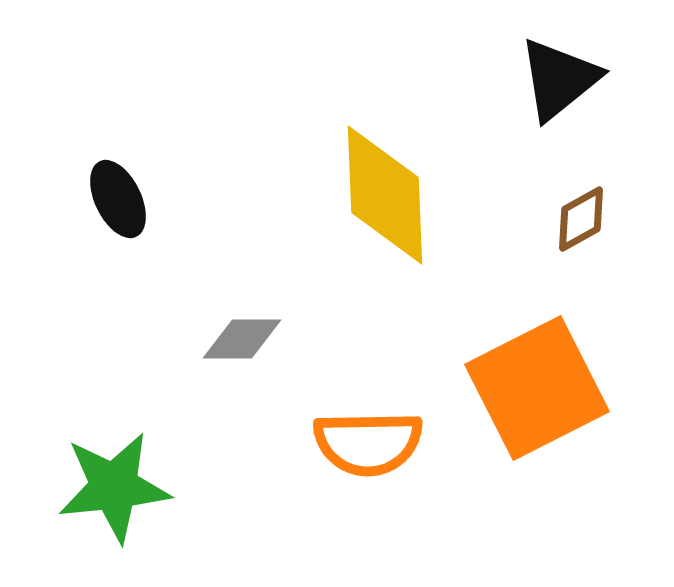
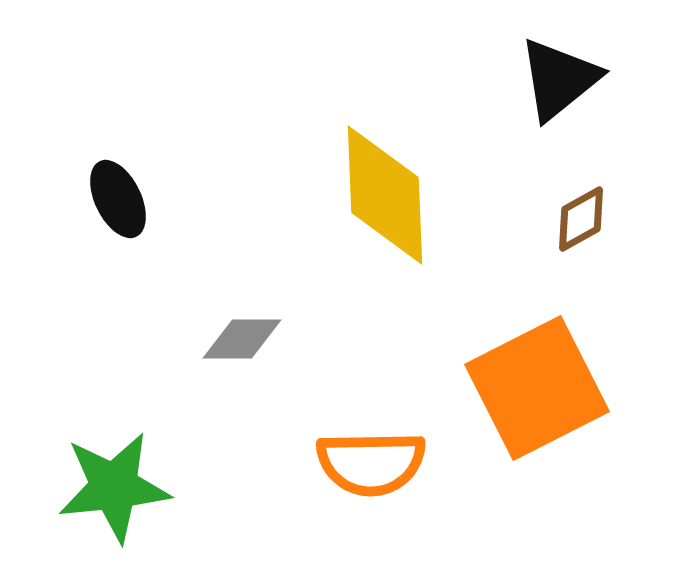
orange semicircle: moved 3 px right, 20 px down
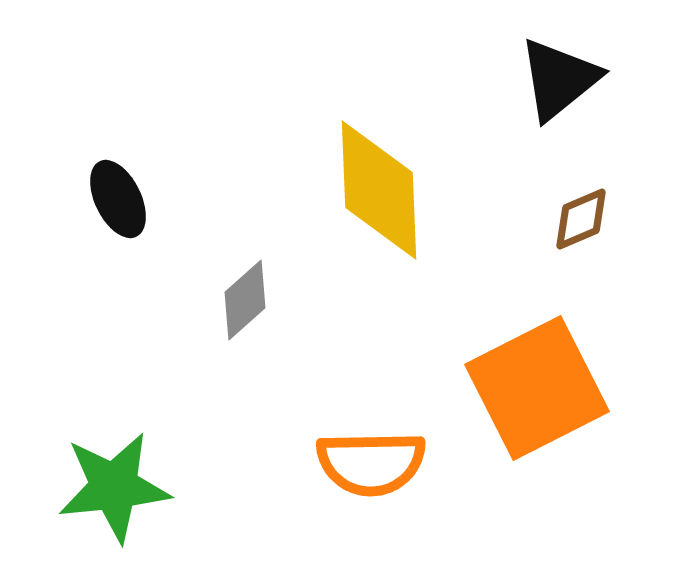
yellow diamond: moved 6 px left, 5 px up
brown diamond: rotated 6 degrees clockwise
gray diamond: moved 3 px right, 39 px up; rotated 42 degrees counterclockwise
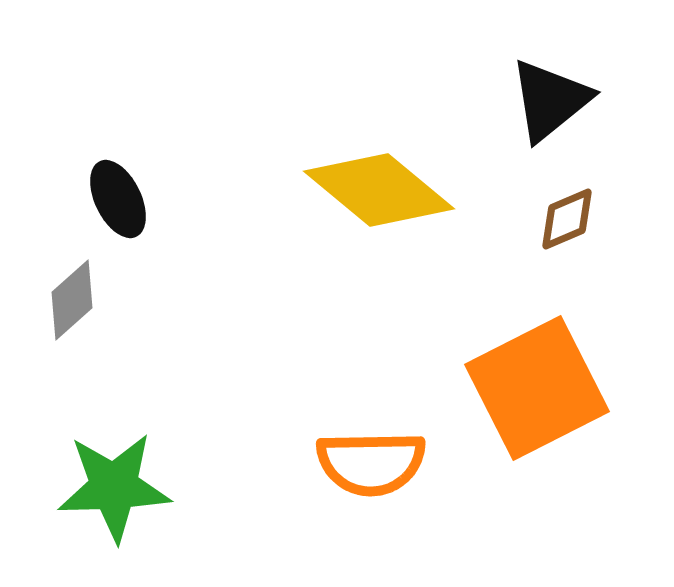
black triangle: moved 9 px left, 21 px down
yellow diamond: rotated 48 degrees counterclockwise
brown diamond: moved 14 px left
gray diamond: moved 173 px left
green star: rotated 4 degrees clockwise
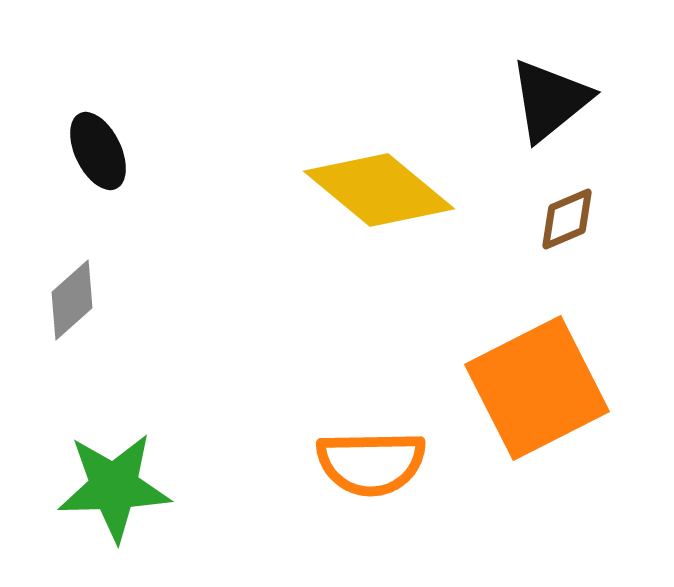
black ellipse: moved 20 px left, 48 px up
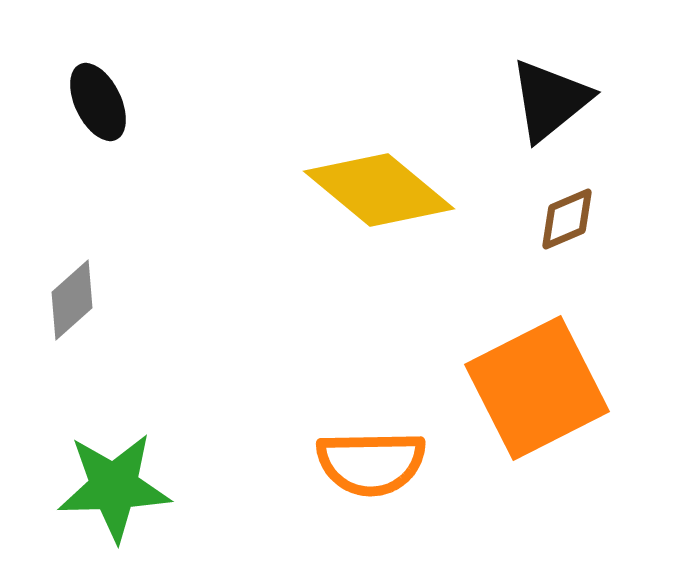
black ellipse: moved 49 px up
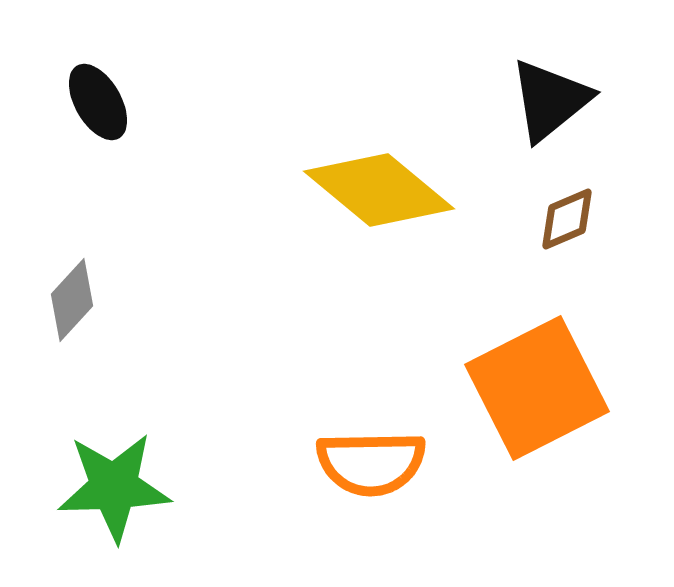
black ellipse: rotated 4 degrees counterclockwise
gray diamond: rotated 6 degrees counterclockwise
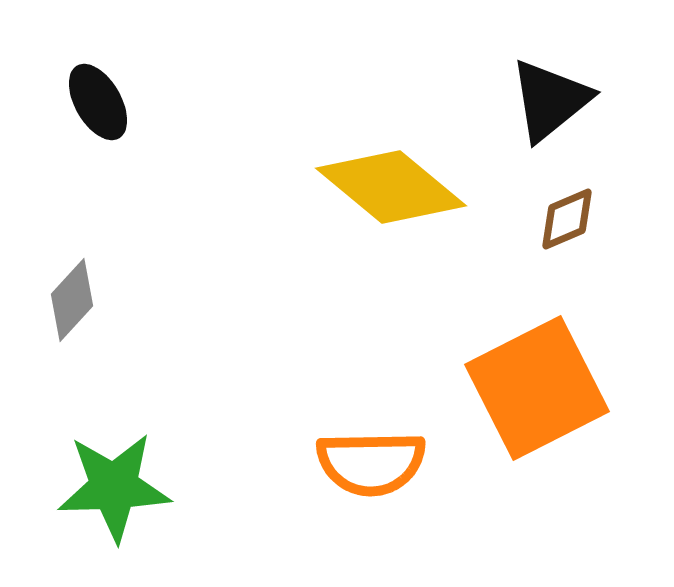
yellow diamond: moved 12 px right, 3 px up
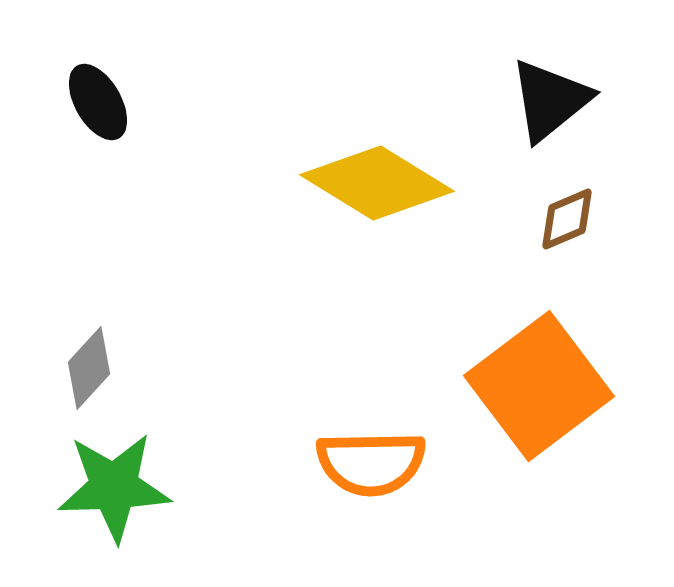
yellow diamond: moved 14 px left, 4 px up; rotated 8 degrees counterclockwise
gray diamond: moved 17 px right, 68 px down
orange square: moved 2 px right, 2 px up; rotated 10 degrees counterclockwise
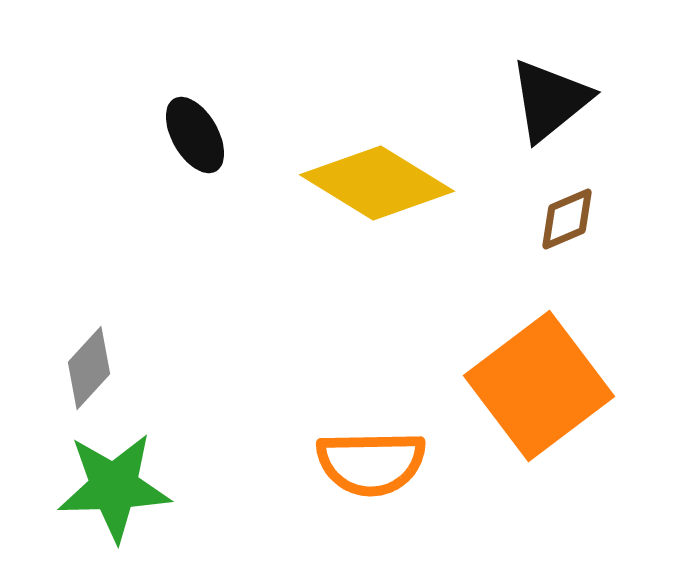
black ellipse: moved 97 px right, 33 px down
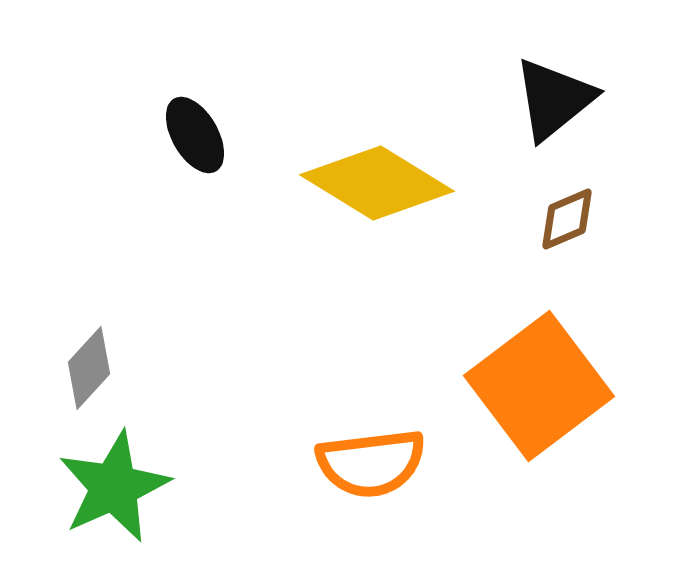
black triangle: moved 4 px right, 1 px up
orange semicircle: rotated 6 degrees counterclockwise
green star: rotated 22 degrees counterclockwise
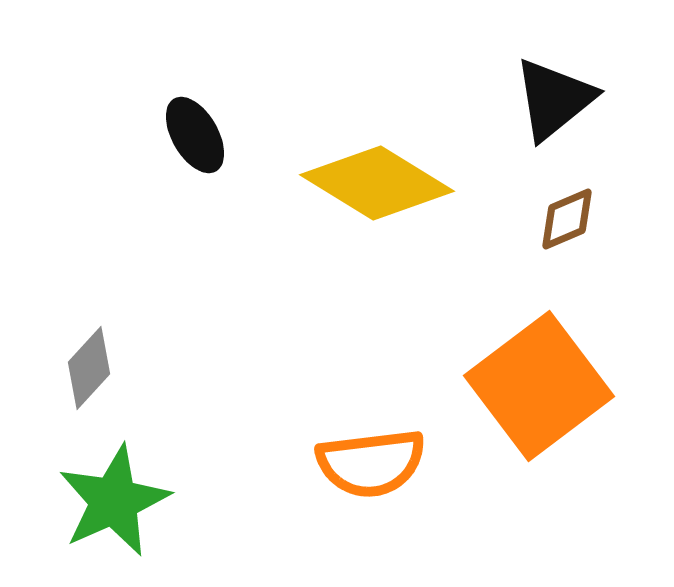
green star: moved 14 px down
